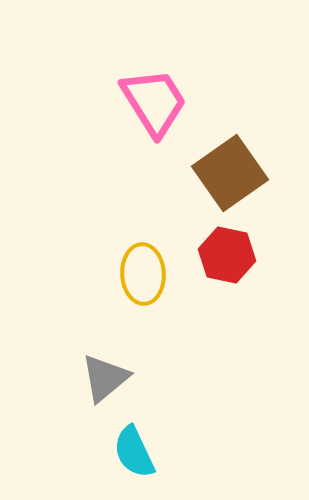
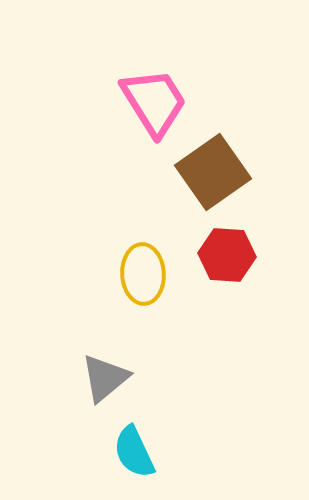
brown square: moved 17 px left, 1 px up
red hexagon: rotated 8 degrees counterclockwise
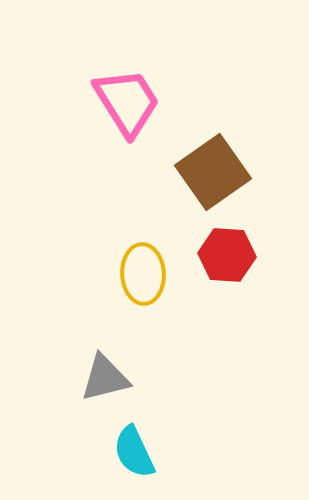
pink trapezoid: moved 27 px left
gray triangle: rotated 26 degrees clockwise
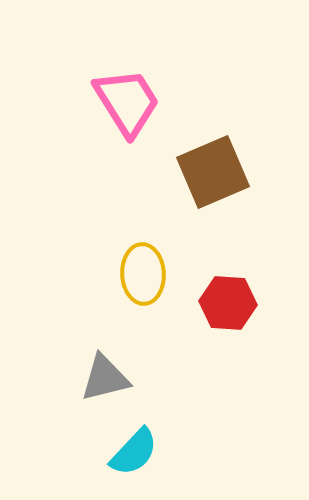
brown square: rotated 12 degrees clockwise
red hexagon: moved 1 px right, 48 px down
cyan semicircle: rotated 112 degrees counterclockwise
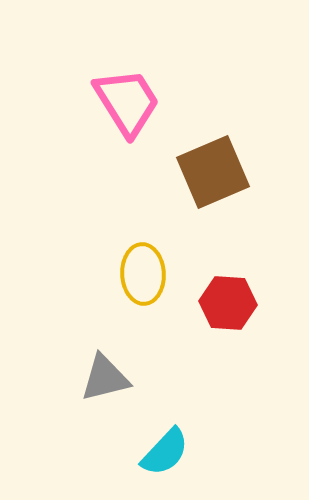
cyan semicircle: moved 31 px right
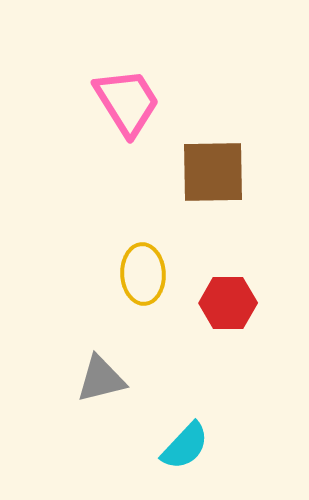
brown square: rotated 22 degrees clockwise
red hexagon: rotated 4 degrees counterclockwise
gray triangle: moved 4 px left, 1 px down
cyan semicircle: moved 20 px right, 6 px up
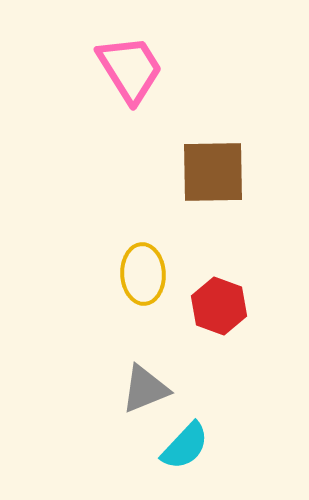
pink trapezoid: moved 3 px right, 33 px up
red hexagon: moved 9 px left, 3 px down; rotated 20 degrees clockwise
gray triangle: moved 44 px right, 10 px down; rotated 8 degrees counterclockwise
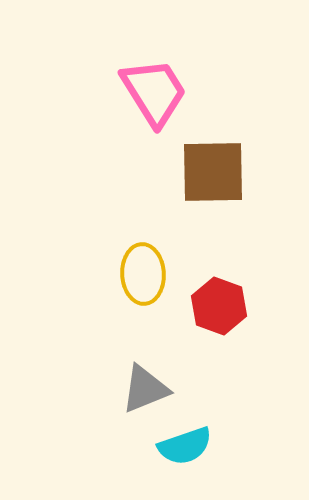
pink trapezoid: moved 24 px right, 23 px down
cyan semicircle: rotated 28 degrees clockwise
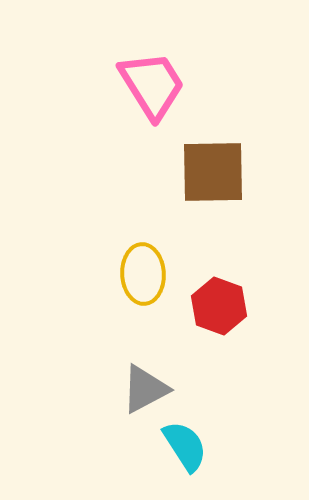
pink trapezoid: moved 2 px left, 7 px up
gray triangle: rotated 6 degrees counterclockwise
cyan semicircle: rotated 104 degrees counterclockwise
